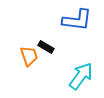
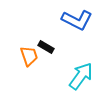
blue L-shape: rotated 20 degrees clockwise
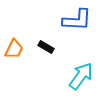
blue L-shape: rotated 24 degrees counterclockwise
orange trapezoid: moved 15 px left, 7 px up; rotated 45 degrees clockwise
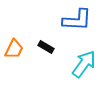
cyan arrow: moved 3 px right, 12 px up
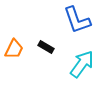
blue L-shape: rotated 68 degrees clockwise
cyan arrow: moved 2 px left
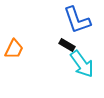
black rectangle: moved 21 px right, 2 px up
cyan arrow: rotated 108 degrees clockwise
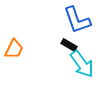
black rectangle: moved 2 px right
